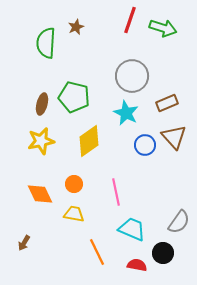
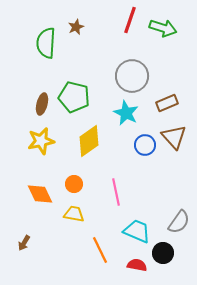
cyan trapezoid: moved 5 px right, 2 px down
orange line: moved 3 px right, 2 px up
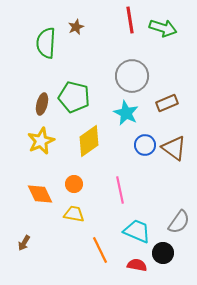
red line: rotated 28 degrees counterclockwise
brown triangle: moved 11 px down; rotated 12 degrees counterclockwise
yellow star: rotated 12 degrees counterclockwise
pink line: moved 4 px right, 2 px up
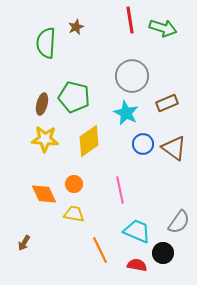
yellow star: moved 4 px right, 2 px up; rotated 28 degrees clockwise
blue circle: moved 2 px left, 1 px up
orange diamond: moved 4 px right
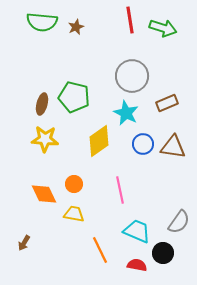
green semicircle: moved 4 px left, 21 px up; rotated 88 degrees counterclockwise
yellow diamond: moved 10 px right
brown triangle: moved 1 px left, 1 px up; rotated 28 degrees counterclockwise
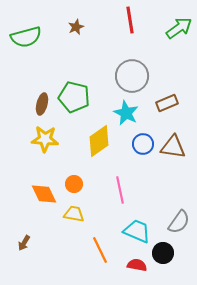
green semicircle: moved 16 px left, 15 px down; rotated 20 degrees counterclockwise
green arrow: moved 16 px right; rotated 52 degrees counterclockwise
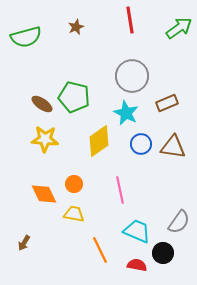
brown ellipse: rotated 70 degrees counterclockwise
blue circle: moved 2 px left
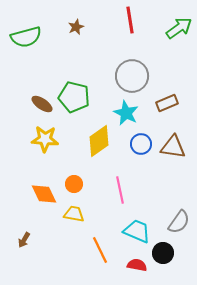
brown arrow: moved 3 px up
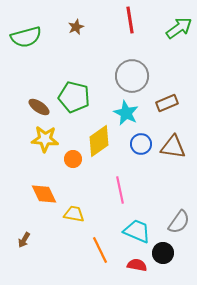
brown ellipse: moved 3 px left, 3 px down
orange circle: moved 1 px left, 25 px up
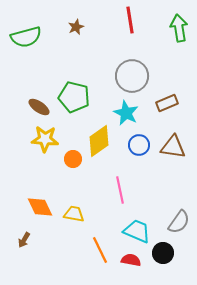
green arrow: rotated 64 degrees counterclockwise
blue circle: moved 2 px left, 1 px down
orange diamond: moved 4 px left, 13 px down
red semicircle: moved 6 px left, 5 px up
